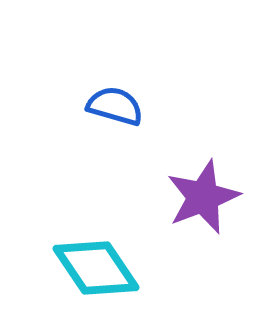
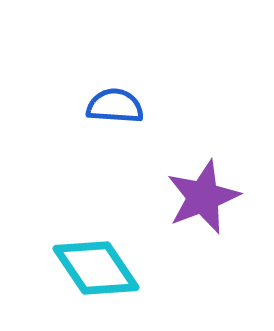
blue semicircle: rotated 12 degrees counterclockwise
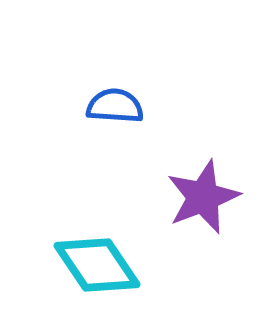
cyan diamond: moved 1 px right, 3 px up
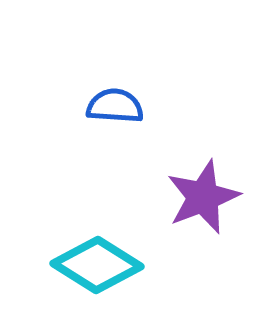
cyan diamond: rotated 24 degrees counterclockwise
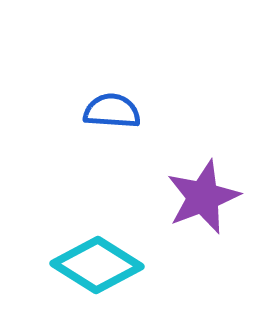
blue semicircle: moved 3 px left, 5 px down
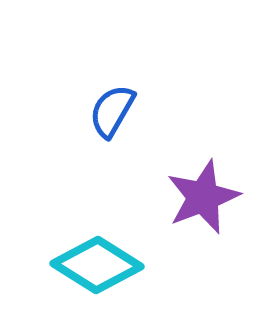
blue semicircle: rotated 64 degrees counterclockwise
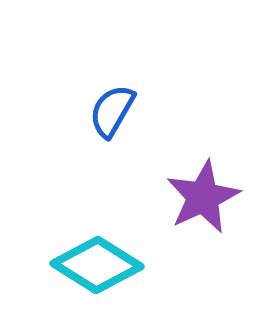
purple star: rotated 4 degrees counterclockwise
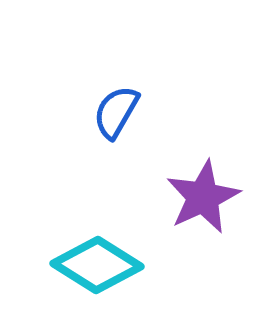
blue semicircle: moved 4 px right, 1 px down
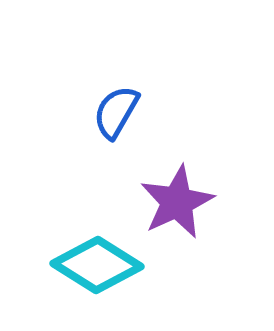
purple star: moved 26 px left, 5 px down
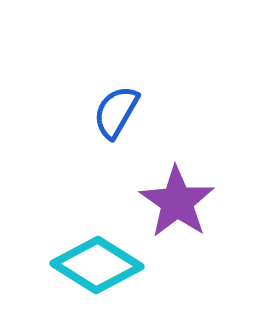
purple star: rotated 12 degrees counterclockwise
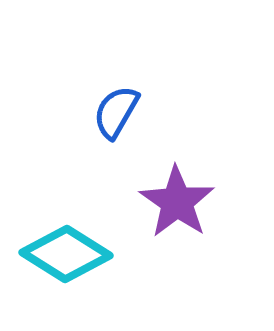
cyan diamond: moved 31 px left, 11 px up
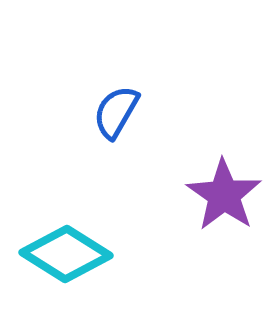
purple star: moved 47 px right, 7 px up
